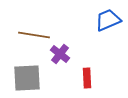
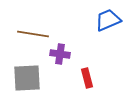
brown line: moved 1 px left, 1 px up
purple cross: rotated 30 degrees counterclockwise
red rectangle: rotated 12 degrees counterclockwise
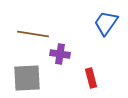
blue trapezoid: moved 2 px left, 3 px down; rotated 32 degrees counterclockwise
red rectangle: moved 4 px right
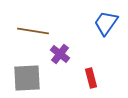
brown line: moved 3 px up
purple cross: rotated 30 degrees clockwise
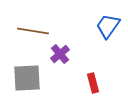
blue trapezoid: moved 2 px right, 3 px down
purple cross: rotated 12 degrees clockwise
red rectangle: moved 2 px right, 5 px down
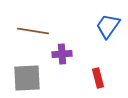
purple cross: moved 2 px right; rotated 36 degrees clockwise
red rectangle: moved 5 px right, 5 px up
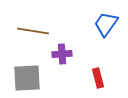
blue trapezoid: moved 2 px left, 2 px up
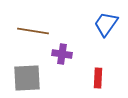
purple cross: rotated 12 degrees clockwise
red rectangle: rotated 18 degrees clockwise
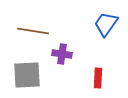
gray square: moved 3 px up
